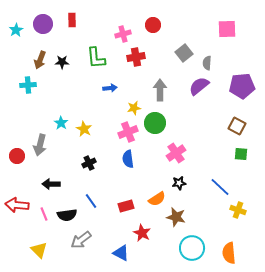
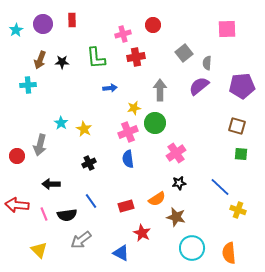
brown square at (237, 126): rotated 12 degrees counterclockwise
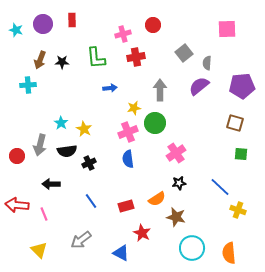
cyan star at (16, 30): rotated 24 degrees counterclockwise
brown square at (237, 126): moved 2 px left, 3 px up
black semicircle at (67, 215): moved 64 px up
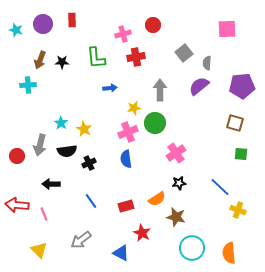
blue semicircle at (128, 159): moved 2 px left
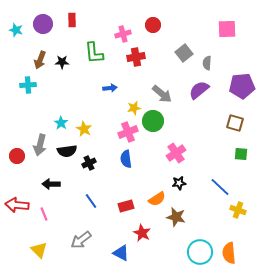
green L-shape at (96, 58): moved 2 px left, 5 px up
purple semicircle at (199, 86): moved 4 px down
gray arrow at (160, 90): moved 2 px right, 4 px down; rotated 130 degrees clockwise
green circle at (155, 123): moved 2 px left, 2 px up
cyan circle at (192, 248): moved 8 px right, 4 px down
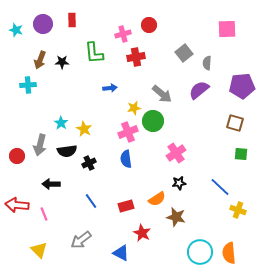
red circle at (153, 25): moved 4 px left
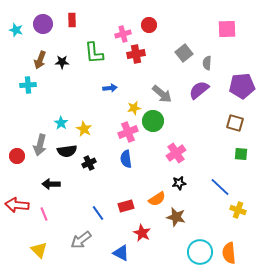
red cross at (136, 57): moved 3 px up
blue line at (91, 201): moved 7 px right, 12 px down
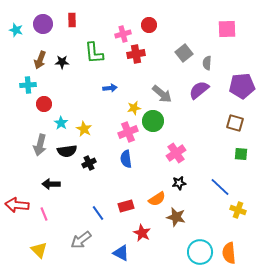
red circle at (17, 156): moved 27 px right, 52 px up
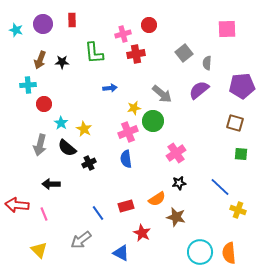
black semicircle at (67, 151): moved 3 px up; rotated 48 degrees clockwise
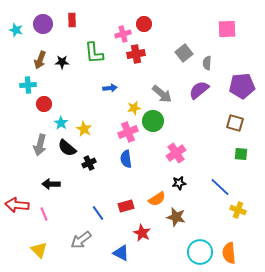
red circle at (149, 25): moved 5 px left, 1 px up
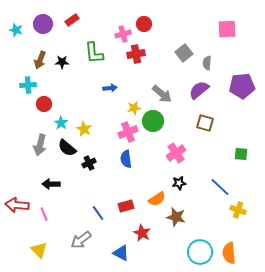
red rectangle at (72, 20): rotated 56 degrees clockwise
brown square at (235, 123): moved 30 px left
